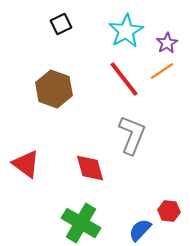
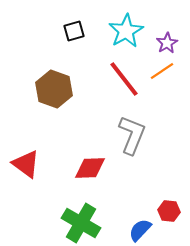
black square: moved 13 px right, 7 px down; rotated 10 degrees clockwise
red diamond: rotated 76 degrees counterclockwise
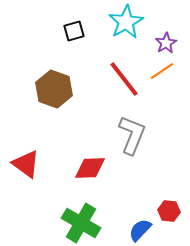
cyan star: moved 9 px up
purple star: moved 1 px left
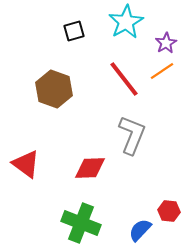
green cross: rotated 9 degrees counterclockwise
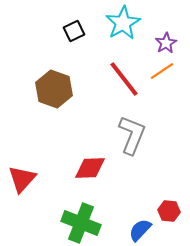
cyan star: moved 3 px left, 1 px down
black square: rotated 10 degrees counterclockwise
red triangle: moved 4 px left, 15 px down; rotated 36 degrees clockwise
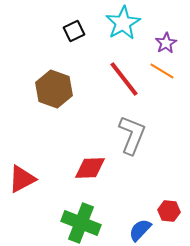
orange line: rotated 65 degrees clockwise
red triangle: rotated 20 degrees clockwise
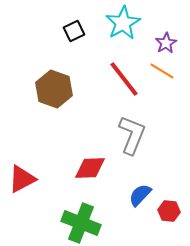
blue semicircle: moved 35 px up
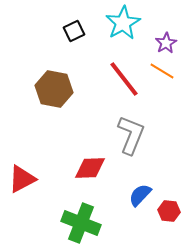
brown hexagon: rotated 9 degrees counterclockwise
gray L-shape: moved 1 px left
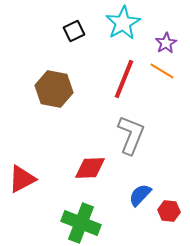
red line: rotated 60 degrees clockwise
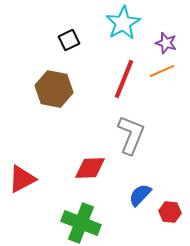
black square: moved 5 px left, 9 px down
purple star: rotated 25 degrees counterclockwise
orange line: rotated 55 degrees counterclockwise
red hexagon: moved 1 px right, 1 px down
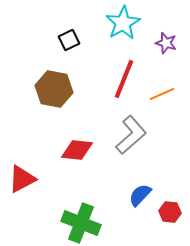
orange line: moved 23 px down
gray L-shape: rotated 27 degrees clockwise
red diamond: moved 13 px left, 18 px up; rotated 8 degrees clockwise
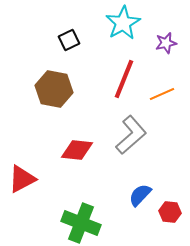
purple star: rotated 30 degrees counterclockwise
